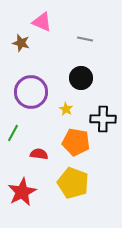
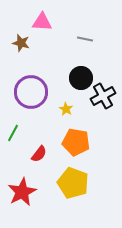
pink triangle: rotated 20 degrees counterclockwise
black cross: moved 23 px up; rotated 30 degrees counterclockwise
red semicircle: rotated 120 degrees clockwise
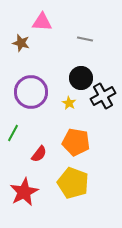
yellow star: moved 3 px right, 6 px up
red star: moved 2 px right
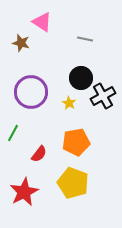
pink triangle: rotated 30 degrees clockwise
orange pentagon: rotated 20 degrees counterclockwise
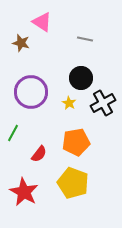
black cross: moved 7 px down
red star: rotated 16 degrees counterclockwise
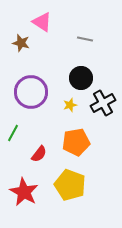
yellow star: moved 1 px right, 2 px down; rotated 24 degrees clockwise
yellow pentagon: moved 3 px left, 2 px down
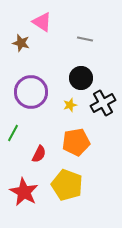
red semicircle: rotated 12 degrees counterclockwise
yellow pentagon: moved 3 px left
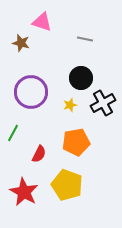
pink triangle: rotated 15 degrees counterclockwise
